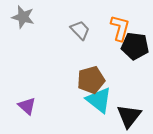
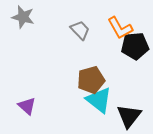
orange L-shape: rotated 136 degrees clockwise
black pentagon: rotated 12 degrees counterclockwise
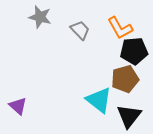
gray star: moved 17 px right
black pentagon: moved 1 px left, 5 px down
brown pentagon: moved 34 px right, 1 px up
purple triangle: moved 9 px left
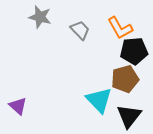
cyan triangle: rotated 8 degrees clockwise
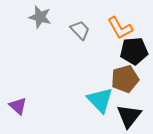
cyan triangle: moved 1 px right
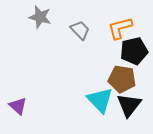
orange L-shape: rotated 104 degrees clockwise
black pentagon: rotated 8 degrees counterclockwise
brown pentagon: moved 3 px left; rotated 24 degrees clockwise
black triangle: moved 11 px up
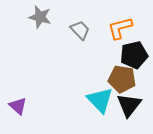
black pentagon: moved 4 px down
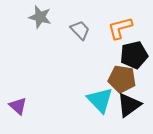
black triangle: rotated 16 degrees clockwise
